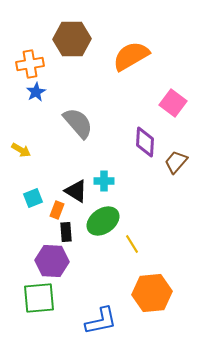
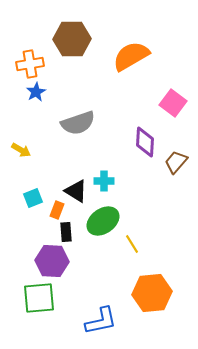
gray semicircle: rotated 112 degrees clockwise
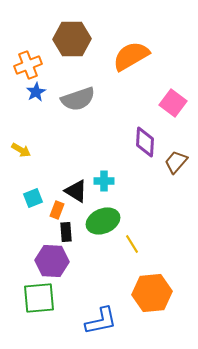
orange cross: moved 2 px left, 1 px down; rotated 12 degrees counterclockwise
gray semicircle: moved 24 px up
green ellipse: rotated 12 degrees clockwise
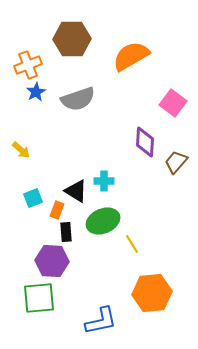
yellow arrow: rotated 12 degrees clockwise
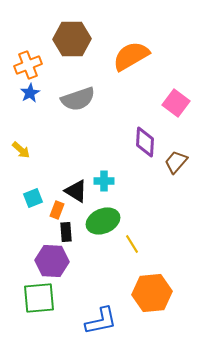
blue star: moved 6 px left, 1 px down
pink square: moved 3 px right
